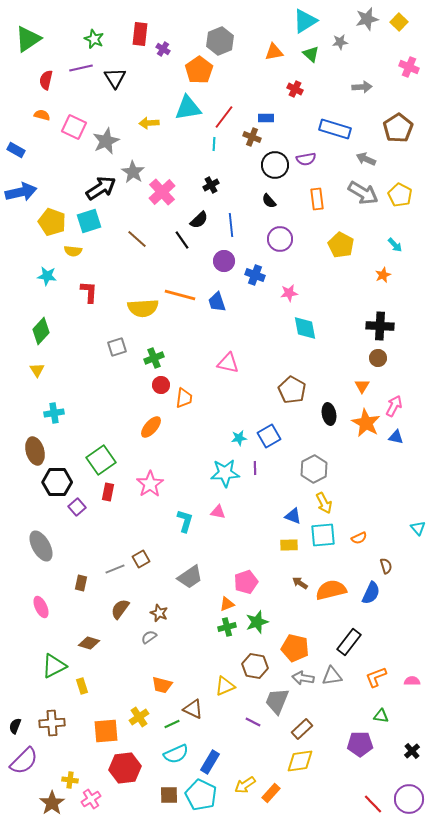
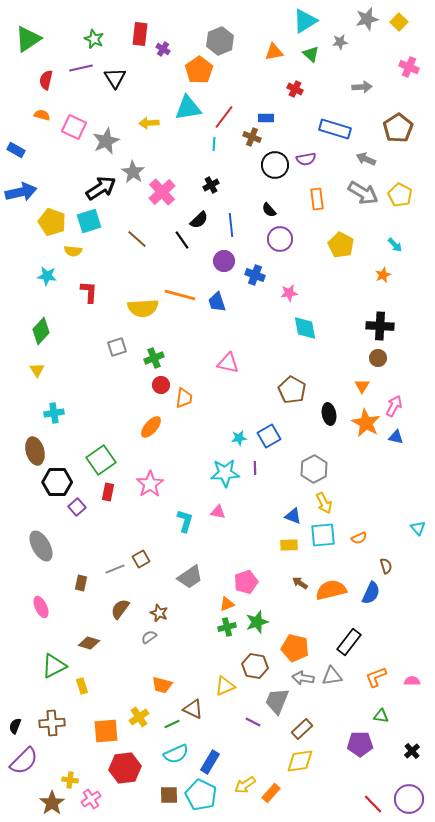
black semicircle at (269, 201): moved 9 px down
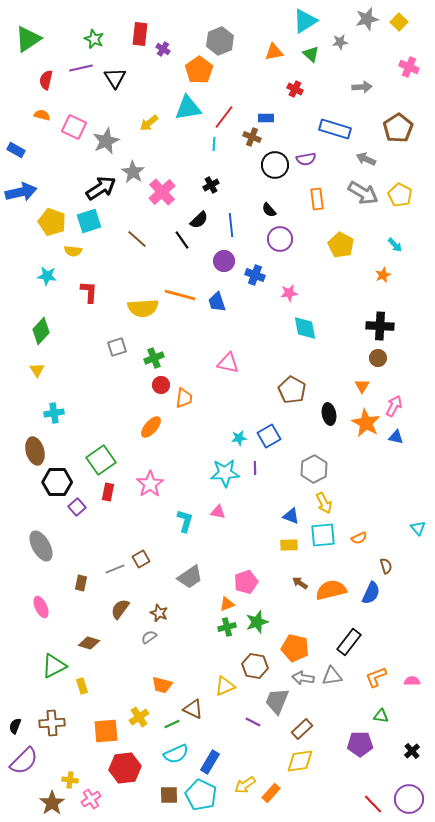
yellow arrow at (149, 123): rotated 36 degrees counterclockwise
blue triangle at (293, 516): moved 2 px left
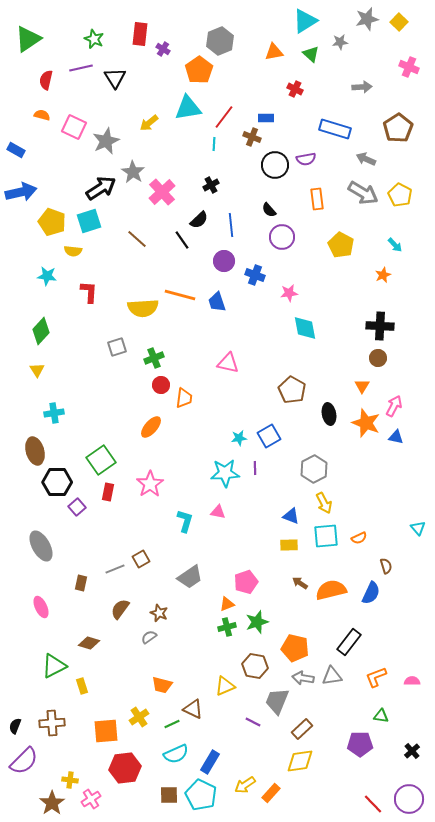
purple circle at (280, 239): moved 2 px right, 2 px up
orange star at (366, 423): rotated 8 degrees counterclockwise
cyan square at (323, 535): moved 3 px right, 1 px down
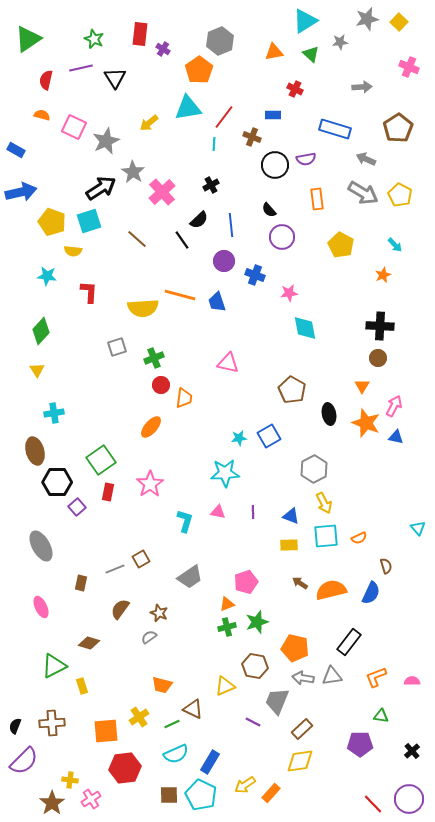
blue rectangle at (266, 118): moved 7 px right, 3 px up
purple line at (255, 468): moved 2 px left, 44 px down
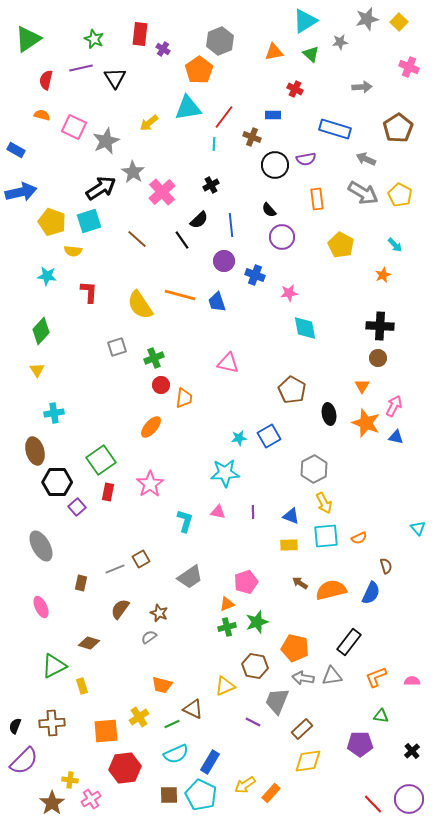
yellow semicircle at (143, 308): moved 3 px left, 3 px up; rotated 60 degrees clockwise
yellow diamond at (300, 761): moved 8 px right
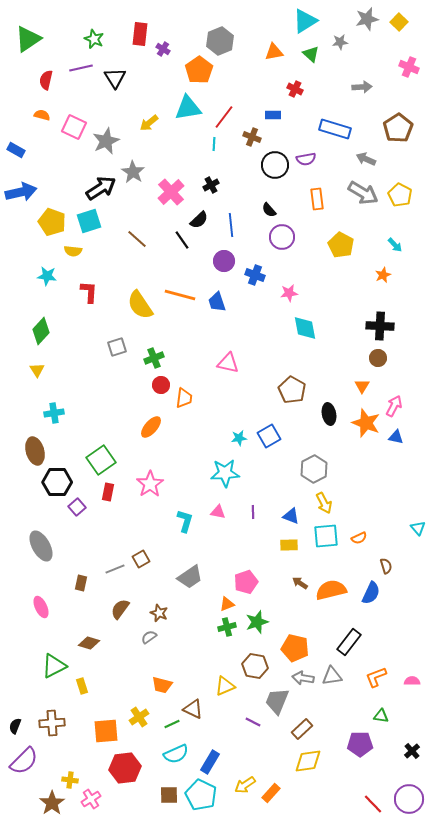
pink cross at (162, 192): moved 9 px right
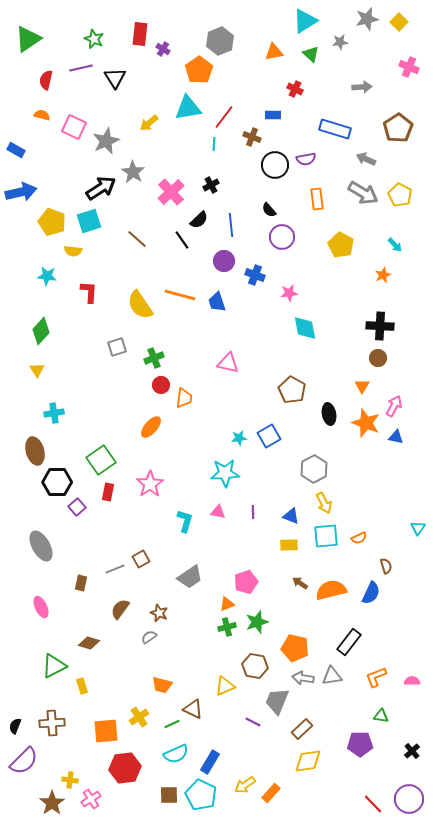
cyan triangle at (418, 528): rotated 14 degrees clockwise
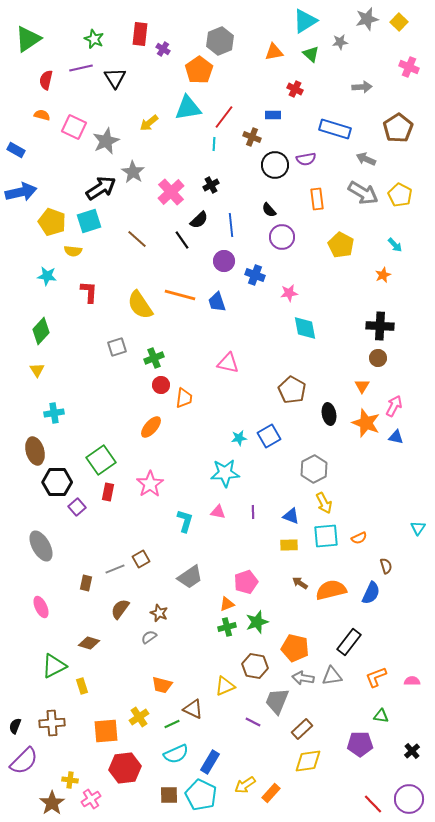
brown rectangle at (81, 583): moved 5 px right
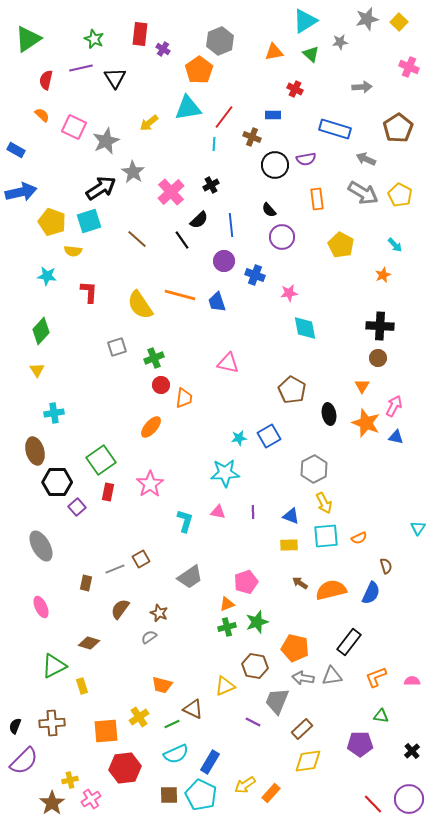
orange semicircle at (42, 115): rotated 28 degrees clockwise
yellow cross at (70, 780): rotated 21 degrees counterclockwise
